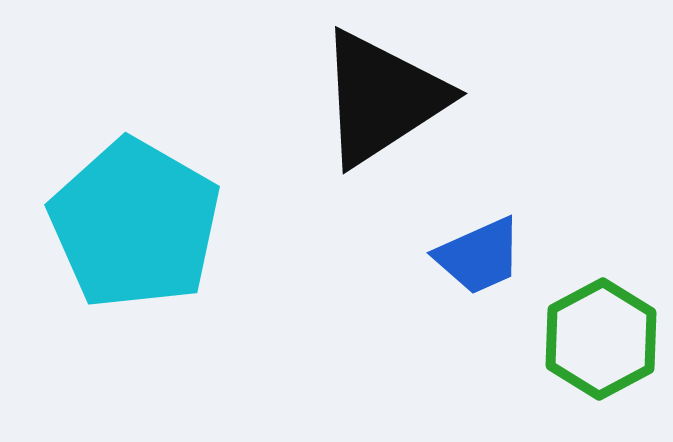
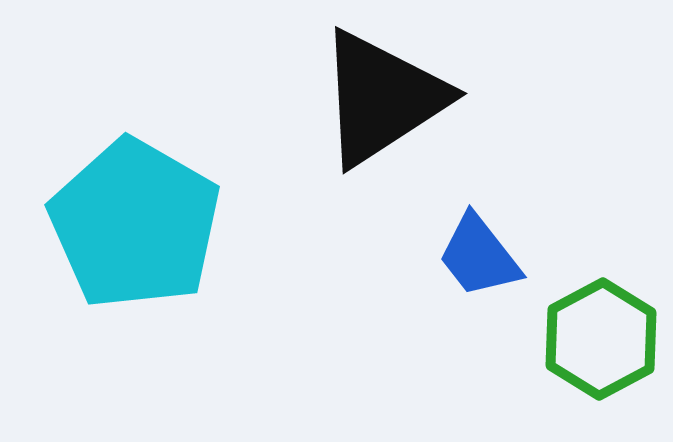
blue trapezoid: rotated 76 degrees clockwise
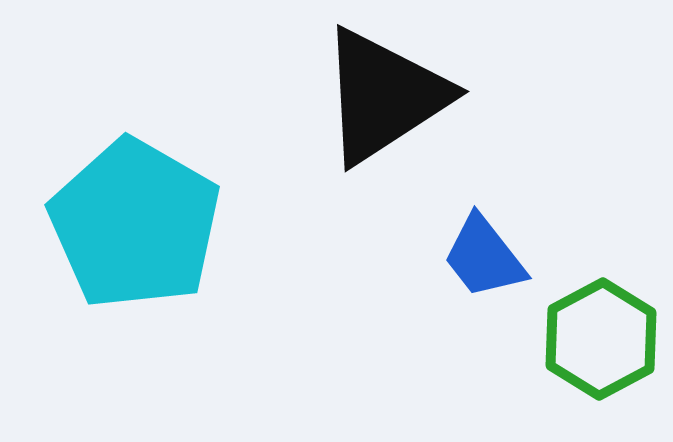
black triangle: moved 2 px right, 2 px up
blue trapezoid: moved 5 px right, 1 px down
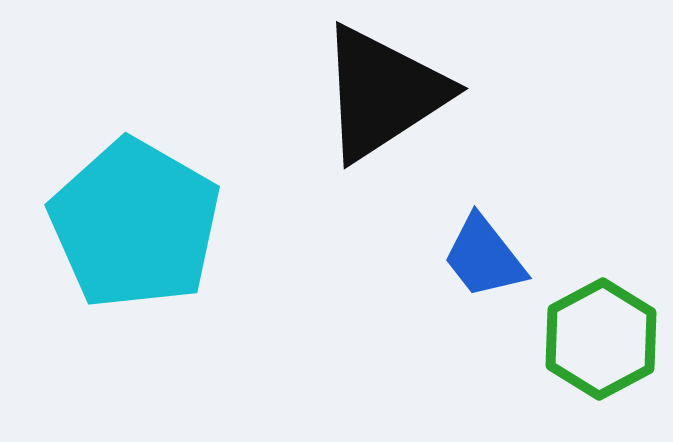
black triangle: moved 1 px left, 3 px up
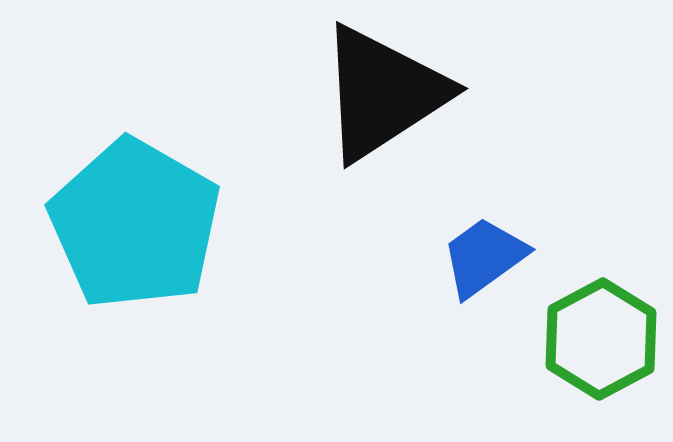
blue trapezoid: rotated 92 degrees clockwise
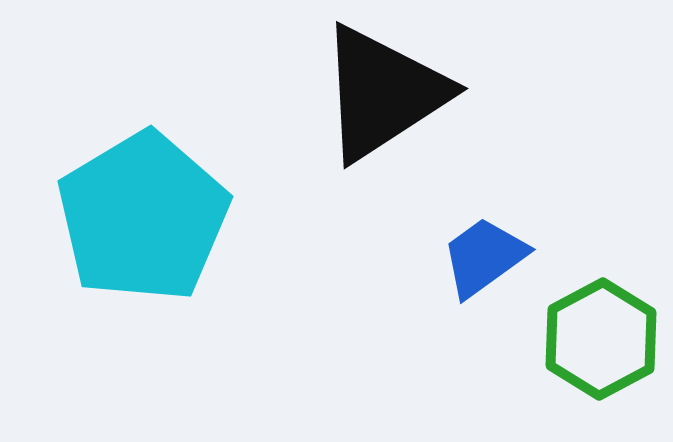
cyan pentagon: moved 8 px right, 7 px up; rotated 11 degrees clockwise
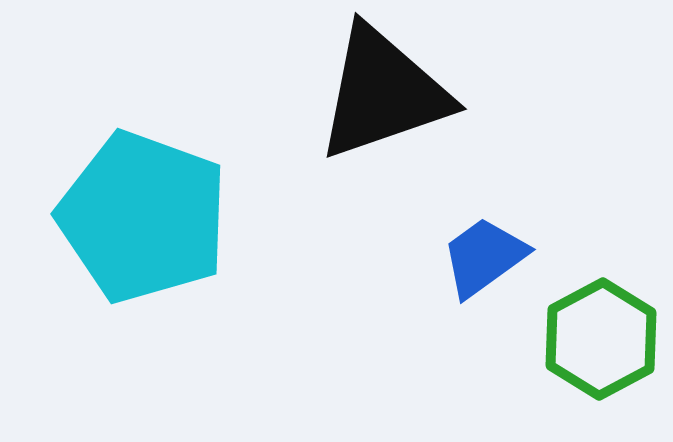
black triangle: rotated 14 degrees clockwise
cyan pentagon: rotated 21 degrees counterclockwise
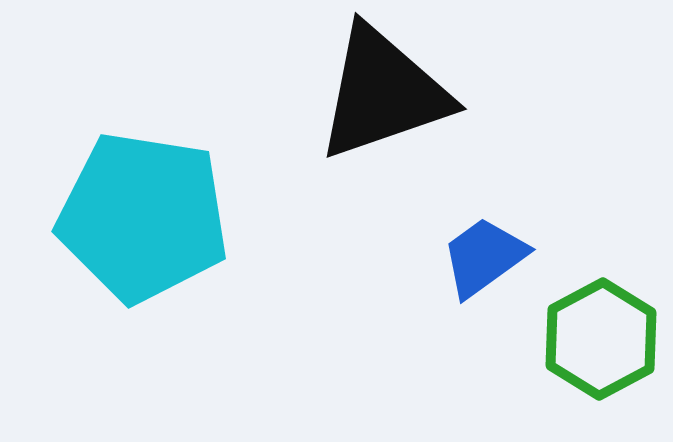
cyan pentagon: rotated 11 degrees counterclockwise
